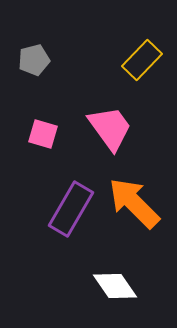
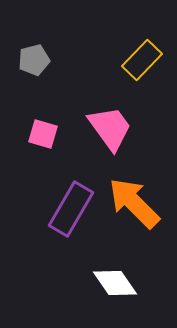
white diamond: moved 3 px up
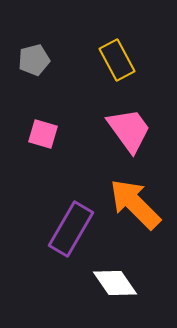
yellow rectangle: moved 25 px left; rotated 72 degrees counterclockwise
pink trapezoid: moved 19 px right, 2 px down
orange arrow: moved 1 px right, 1 px down
purple rectangle: moved 20 px down
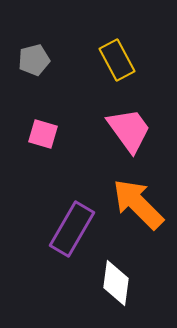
orange arrow: moved 3 px right
purple rectangle: moved 1 px right
white diamond: moved 1 px right; rotated 42 degrees clockwise
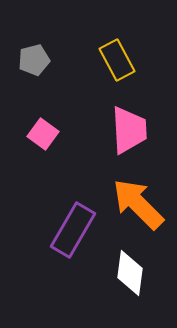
pink trapezoid: rotated 33 degrees clockwise
pink square: rotated 20 degrees clockwise
purple rectangle: moved 1 px right, 1 px down
white diamond: moved 14 px right, 10 px up
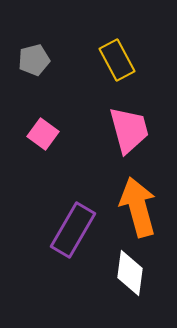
pink trapezoid: rotated 12 degrees counterclockwise
orange arrow: moved 3 px down; rotated 30 degrees clockwise
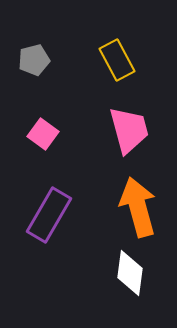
purple rectangle: moved 24 px left, 15 px up
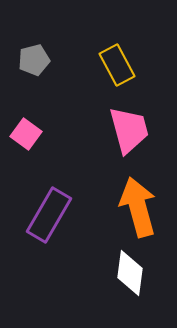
yellow rectangle: moved 5 px down
pink square: moved 17 px left
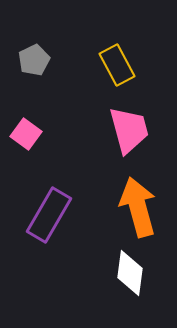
gray pentagon: rotated 12 degrees counterclockwise
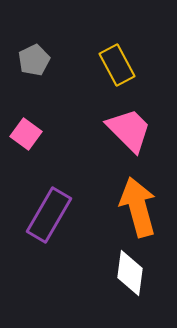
pink trapezoid: rotated 30 degrees counterclockwise
